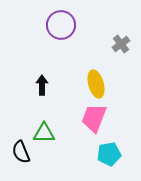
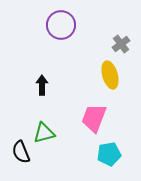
yellow ellipse: moved 14 px right, 9 px up
green triangle: rotated 15 degrees counterclockwise
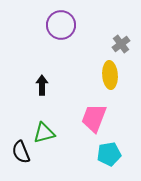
yellow ellipse: rotated 12 degrees clockwise
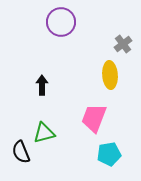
purple circle: moved 3 px up
gray cross: moved 2 px right
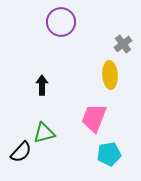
black semicircle: rotated 115 degrees counterclockwise
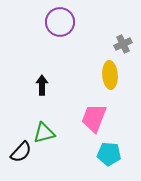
purple circle: moved 1 px left
gray cross: rotated 12 degrees clockwise
cyan pentagon: rotated 15 degrees clockwise
